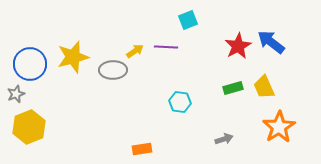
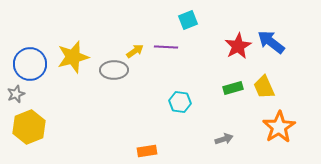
gray ellipse: moved 1 px right
orange rectangle: moved 5 px right, 2 px down
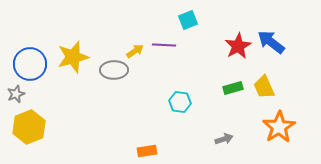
purple line: moved 2 px left, 2 px up
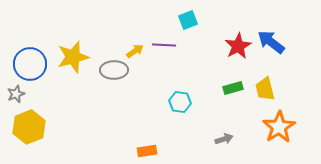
yellow trapezoid: moved 1 px right, 2 px down; rotated 10 degrees clockwise
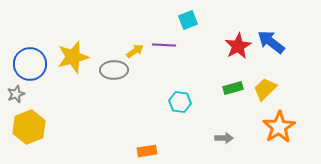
yellow trapezoid: rotated 60 degrees clockwise
gray arrow: moved 1 px up; rotated 18 degrees clockwise
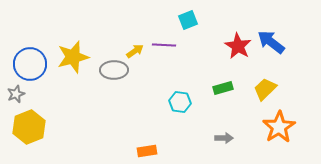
red star: rotated 12 degrees counterclockwise
green rectangle: moved 10 px left
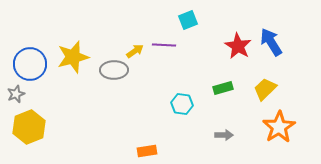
blue arrow: rotated 20 degrees clockwise
cyan hexagon: moved 2 px right, 2 px down
gray arrow: moved 3 px up
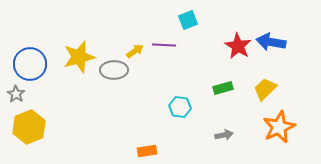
blue arrow: rotated 48 degrees counterclockwise
yellow star: moved 6 px right
gray star: rotated 18 degrees counterclockwise
cyan hexagon: moved 2 px left, 3 px down
orange star: rotated 8 degrees clockwise
gray arrow: rotated 12 degrees counterclockwise
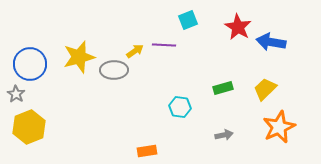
red star: moved 19 px up
